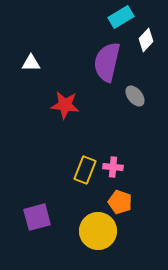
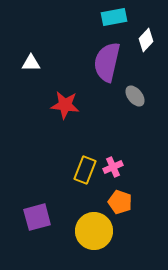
cyan rectangle: moved 7 px left; rotated 20 degrees clockwise
pink cross: rotated 30 degrees counterclockwise
yellow circle: moved 4 px left
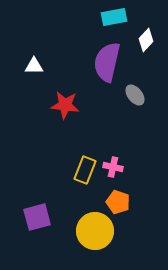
white triangle: moved 3 px right, 3 px down
gray ellipse: moved 1 px up
pink cross: rotated 36 degrees clockwise
orange pentagon: moved 2 px left
yellow circle: moved 1 px right
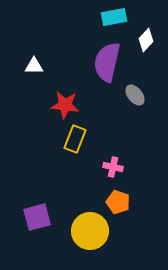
yellow rectangle: moved 10 px left, 31 px up
yellow circle: moved 5 px left
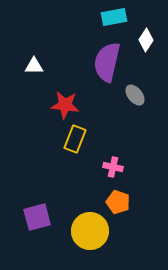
white diamond: rotated 10 degrees counterclockwise
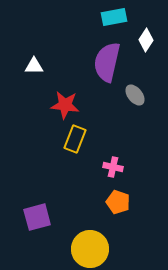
yellow circle: moved 18 px down
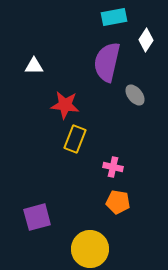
orange pentagon: rotated 10 degrees counterclockwise
